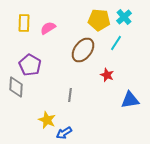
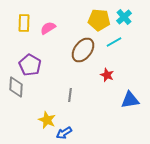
cyan line: moved 2 px left, 1 px up; rotated 28 degrees clockwise
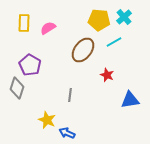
gray diamond: moved 1 px right, 1 px down; rotated 15 degrees clockwise
blue arrow: moved 3 px right; rotated 56 degrees clockwise
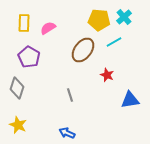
purple pentagon: moved 1 px left, 8 px up
gray line: rotated 24 degrees counterclockwise
yellow star: moved 29 px left, 5 px down
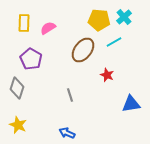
purple pentagon: moved 2 px right, 2 px down
blue triangle: moved 1 px right, 4 px down
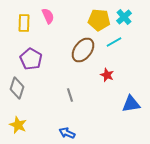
pink semicircle: moved 12 px up; rotated 98 degrees clockwise
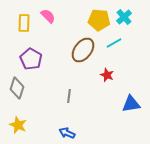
pink semicircle: rotated 21 degrees counterclockwise
cyan line: moved 1 px down
gray line: moved 1 px left, 1 px down; rotated 24 degrees clockwise
